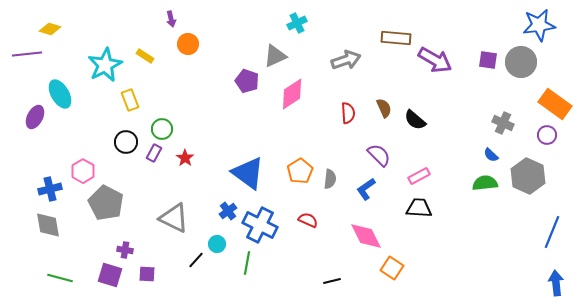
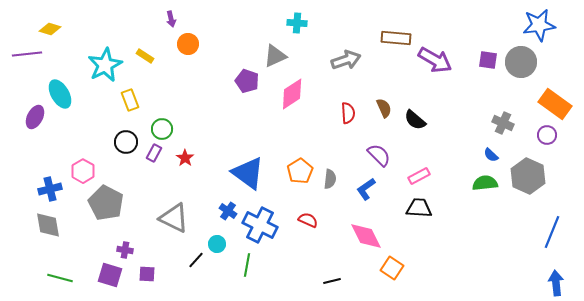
cyan cross at (297, 23): rotated 30 degrees clockwise
blue cross at (228, 211): rotated 18 degrees counterclockwise
green line at (247, 263): moved 2 px down
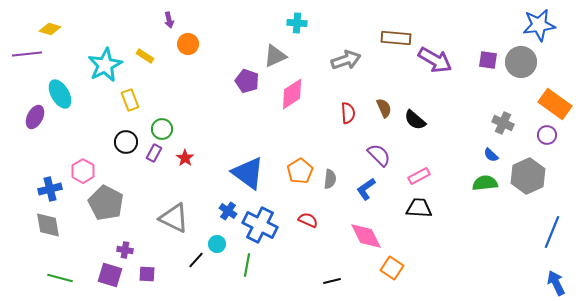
purple arrow at (171, 19): moved 2 px left, 1 px down
gray hexagon at (528, 176): rotated 12 degrees clockwise
blue arrow at (556, 283): rotated 20 degrees counterclockwise
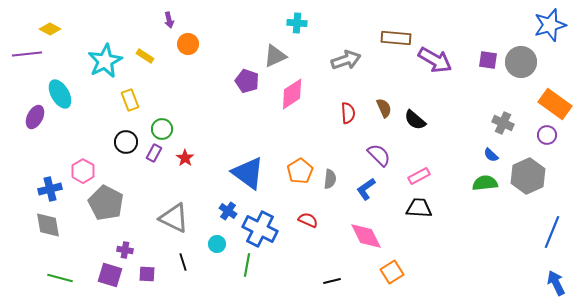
blue star at (539, 25): moved 11 px right; rotated 8 degrees counterclockwise
yellow diamond at (50, 29): rotated 10 degrees clockwise
cyan star at (105, 65): moved 4 px up
blue cross at (260, 225): moved 4 px down
black line at (196, 260): moved 13 px left, 2 px down; rotated 60 degrees counterclockwise
orange square at (392, 268): moved 4 px down; rotated 25 degrees clockwise
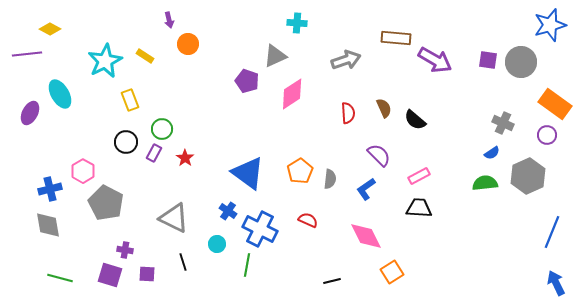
purple ellipse at (35, 117): moved 5 px left, 4 px up
blue semicircle at (491, 155): moved 1 px right, 2 px up; rotated 77 degrees counterclockwise
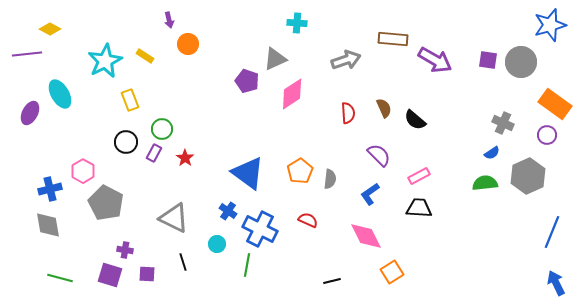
brown rectangle at (396, 38): moved 3 px left, 1 px down
gray triangle at (275, 56): moved 3 px down
blue L-shape at (366, 189): moved 4 px right, 5 px down
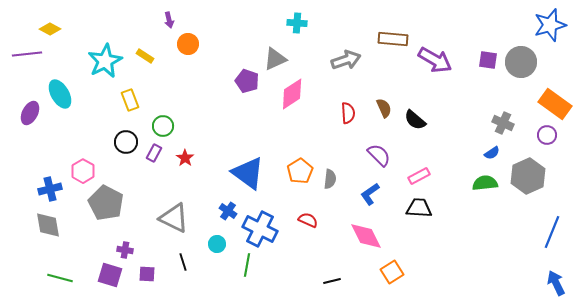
green circle at (162, 129): moved 1 px right, 3 px up
